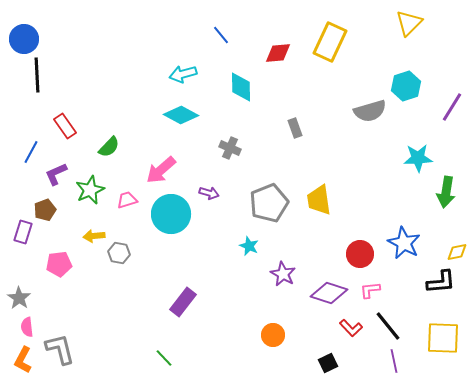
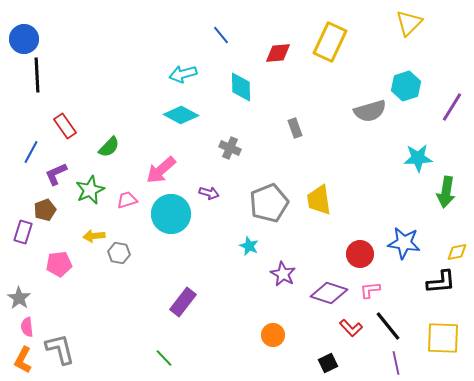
blue star at (404, 243): rotated 20 degrees counterclockwise
purple line at (394, 361): moved 2 px right, 2 px down
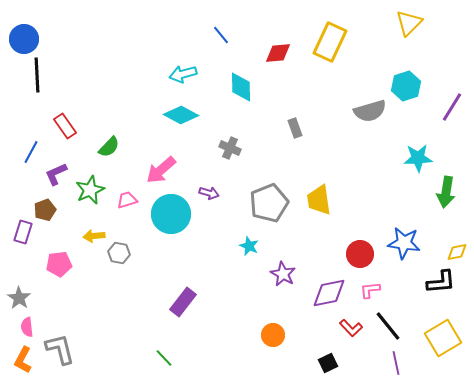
purple diamond at (329, 293): rotated 30 degrees counterclockwise
yellow square at (443, 338): rotated 33 degrees counterclockwise
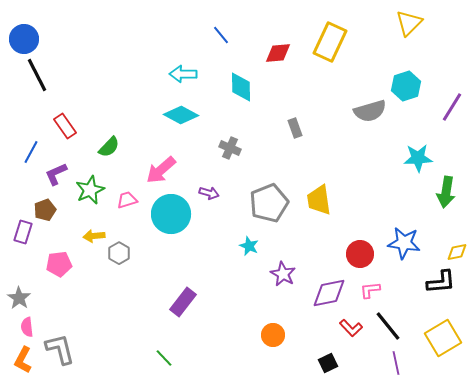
cyan arrow at (183, 74): rotated 16 degrees clockwise
black line at (37, 75): rotated 24 degrees counterclockwise
gray hexagon at (119, 253): rotated 20 degrees clockwise
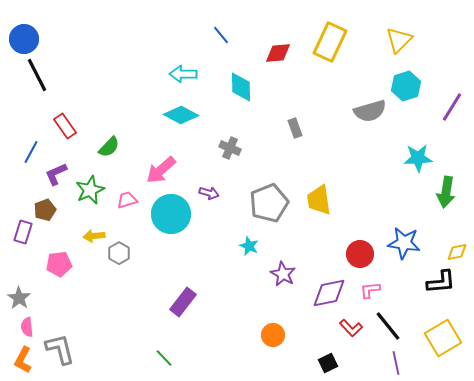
yellow triangle at (409, 23): moved 10 px left, 17 px down
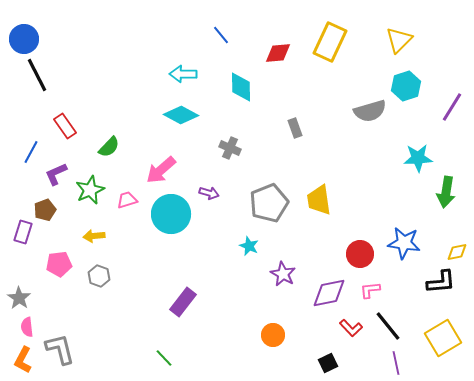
gray hexagon at (119, 253): moved 20 px left, 23 px down; rotated 10 degrees counterclockwise
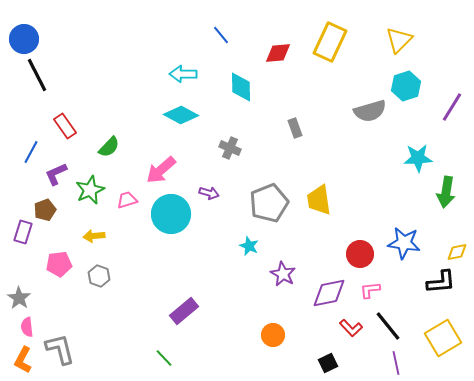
purple rectangle at (183, 302): moved 1 px right, 9 px down; rotated 12 degrees clockwise
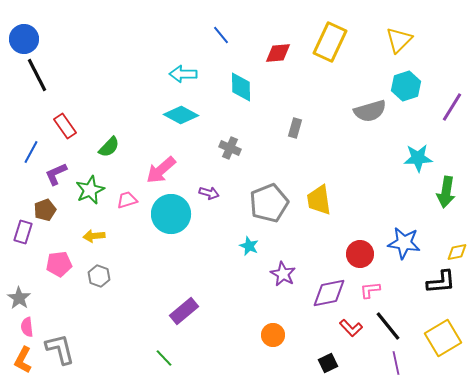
gray rectangle at (295, 128): rotated 36 degrees clockwise
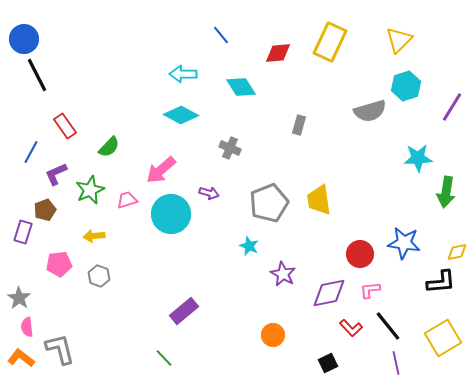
cyan diamond at (241, 87): rotated 32 degrees counterclockwise
gray rectangle at (295, 128): moved 4 px right, 3 px up
orange L-shape at (23, 360): moved 2 px left, 2 px up; rotated 100 degrees clockwise
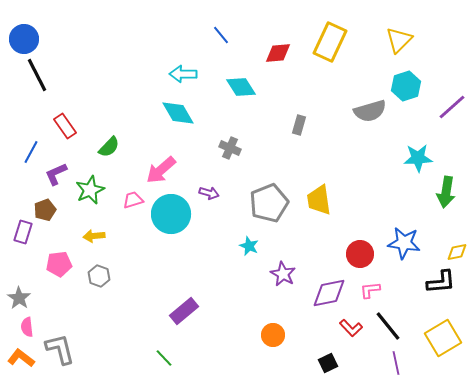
purple line at (452, 107): rotated 16 degrees clockwise
cyan diamond at (181, 115): moved 3 px left, 2 px up; rotated 32 degrees clockwise
pink trapezoid at (127, 200): moved 6 px right
